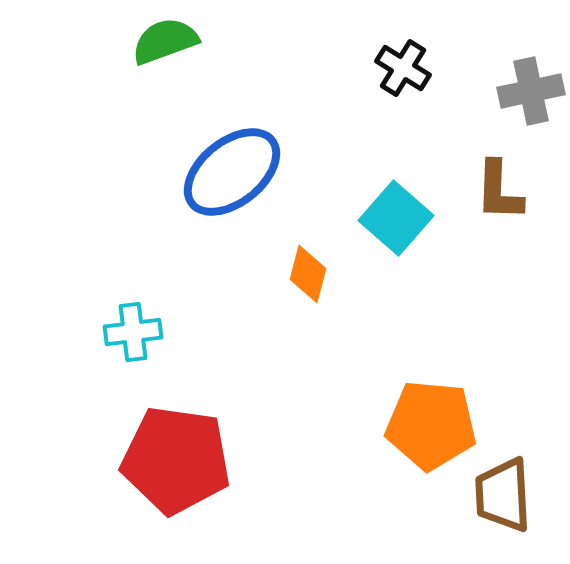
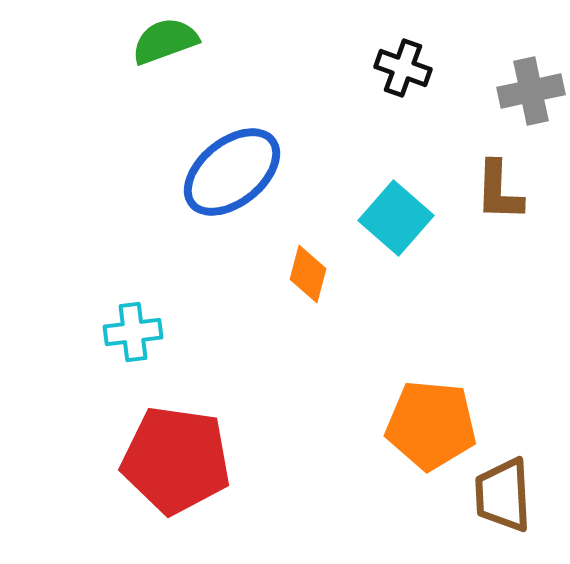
black cross: rotated 12 degrees counterclockwise
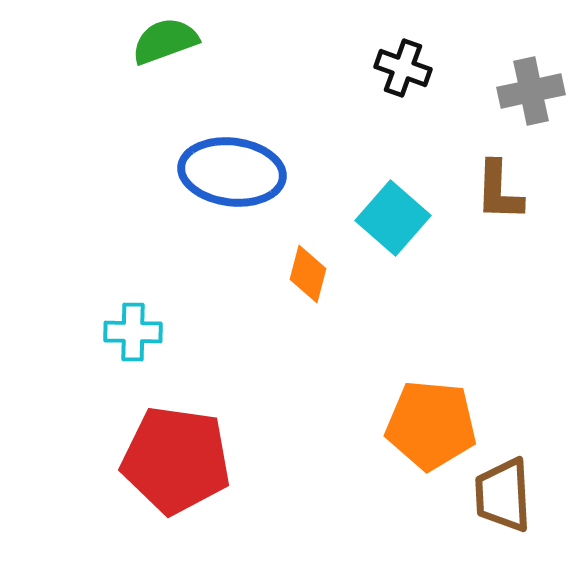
blue ellipse: rotated 46 degrees clockwise
cyan square: moved 3 px left
cyan cross: rotated 8 degrees clockwise
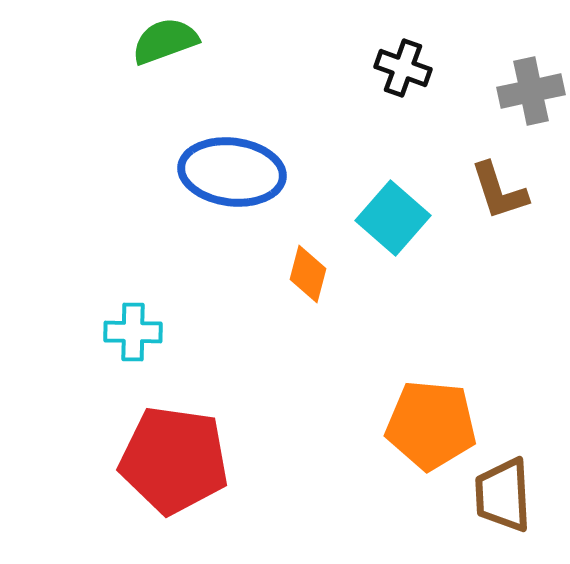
brown L-shape: rotated 20 degrees counterclockwise
red pentagon: moved 2 px left
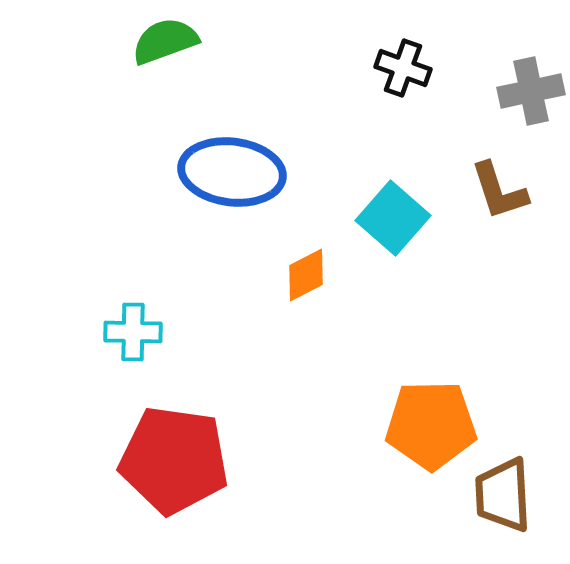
orange diamond: moved 2 px left, 1 px down; rotated 48 degrees clockwise
orange pentagon: rotated 6 degrees counterclockwise
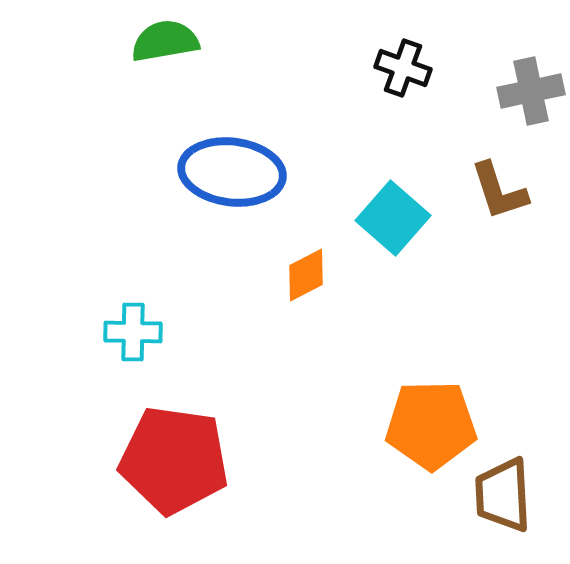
green semicircle: rotated 10 degrees clockwise
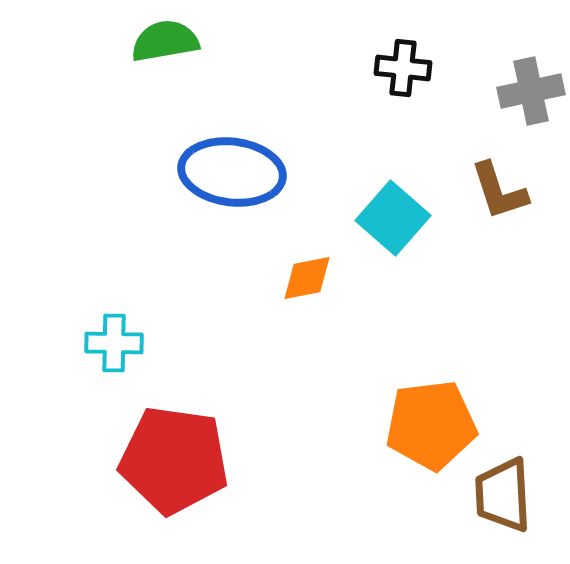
black cross: rotated 14 degrees counterclockwise
orange diamond: moved 1 px right, 3 px down; rotated 16 degrees clockwise
cyan cross: moved 19 px left, 11 px down
orange pentagon: rotated 6 degrees counterclockwise
